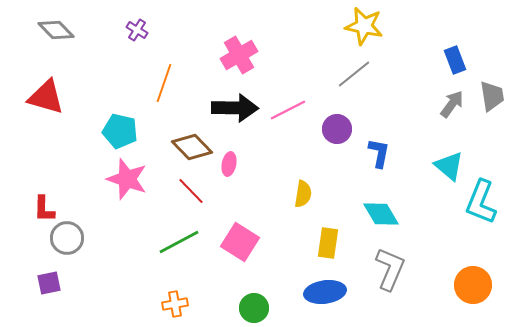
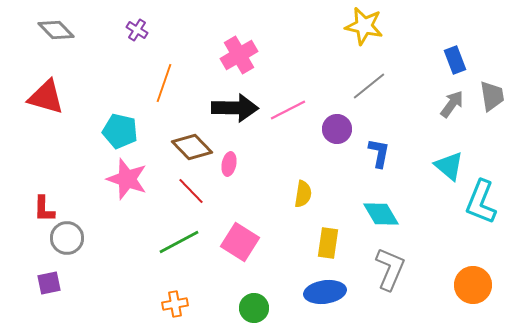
gray line: moved 15 px right, 12 px down
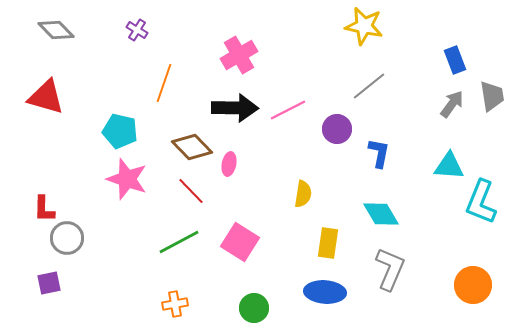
cyan triangle: rotated 36 degrees counterclockwise
blue ellipse: rotated 12 degrees clockwise
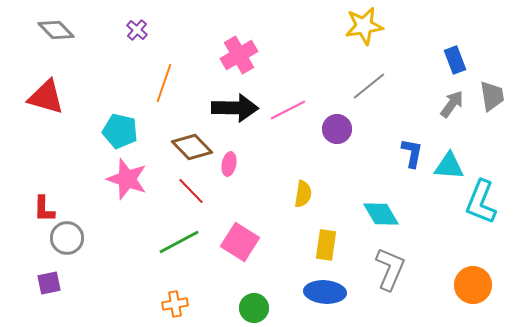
yellow star: rotated 21 degrees counterclockwise
purple cross: rotated 10 degrees clockwise
blue L-shape: moved 33 px right
yellow rectangle: moved 2 px left, 2 px down
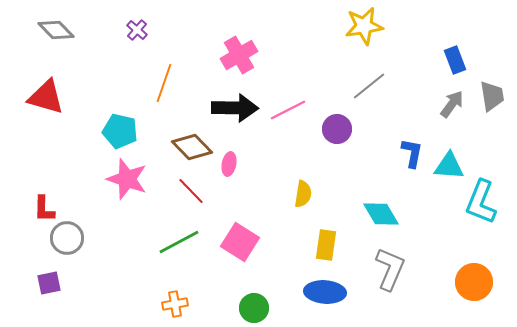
orange circle: moved 1 px right, 3 px up
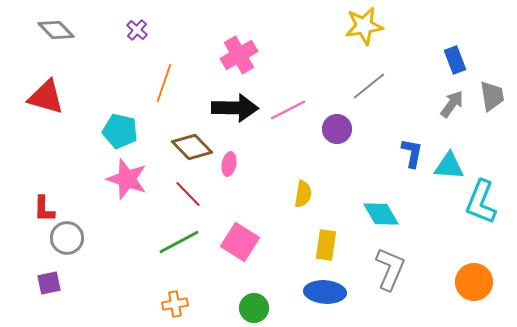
red line: moved 3 px left, 3 px down
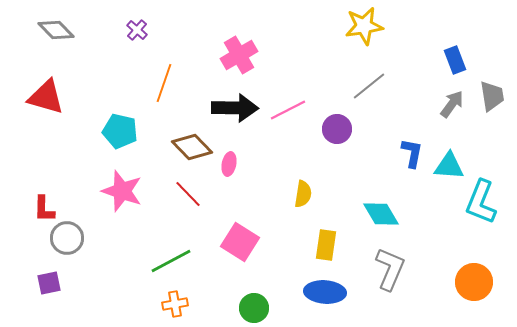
pink star: moved 5 px left, 12 px down
green line: moved 8 px left, 19 px down
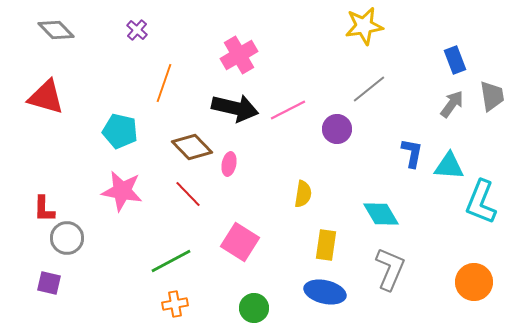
gray line: moved 3 px down
black arrow: rotated 12 degrees clockwise
pink star: rotated 9 degrees counterclockwise
purple square: rotated 25 degrees clockwise
blue ellipse: rotated 9 degrees clockwise
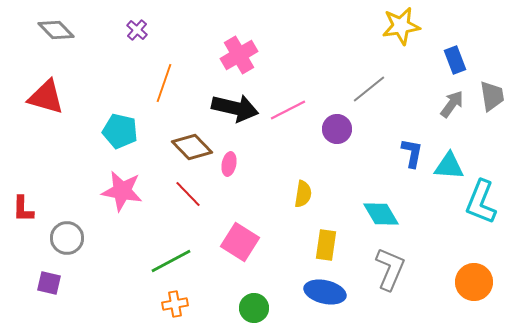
yellow star: moved 37 px right
red L-shape: moved 21 px left
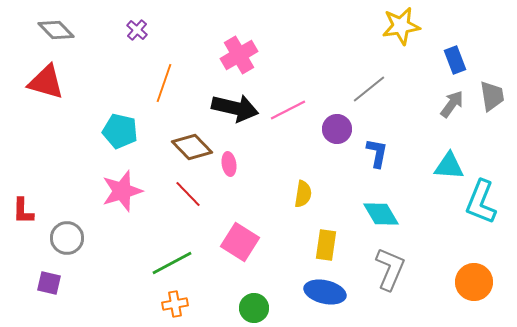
red triangle: moved 15 px up
blue L-shape: moved 35 px left
pink ellipse: rotated 20 degrees counterclockwise
pink star: rotated 27 degrees counterclockwise
red L-shape: moved 2 px down
green line: moved 1 px right, 2 px down
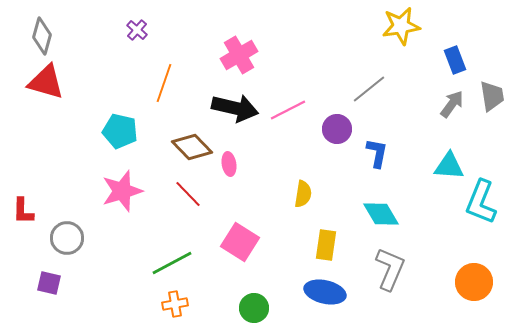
gray diamond: moved 14 px left, 6 px down; rotated 60 degrees clockwise
